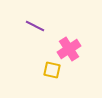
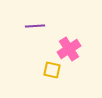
purple line: rotated 30 degrees counterclockwise
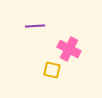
pink cross: rotated 30 degrees counterclockwise
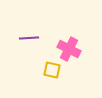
purple line: moved 6 px left, 12 px down
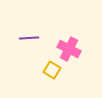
yellow square: rotated 18 degrees clockwise
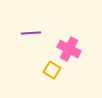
purple line: moved 2 px right, 5 px up
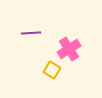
pink cross: rotated 30 degrees clockwise
